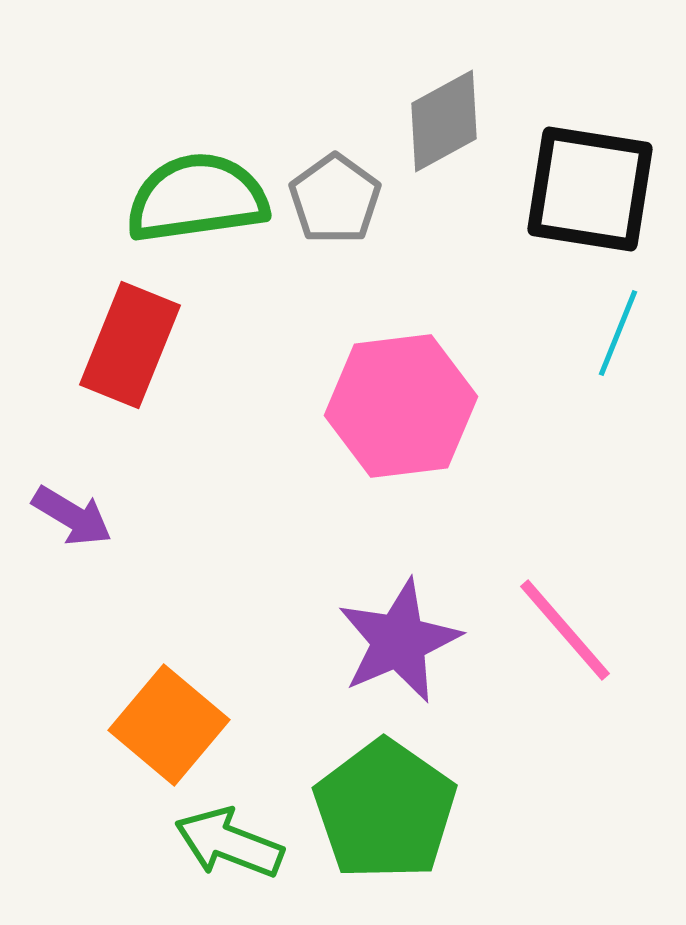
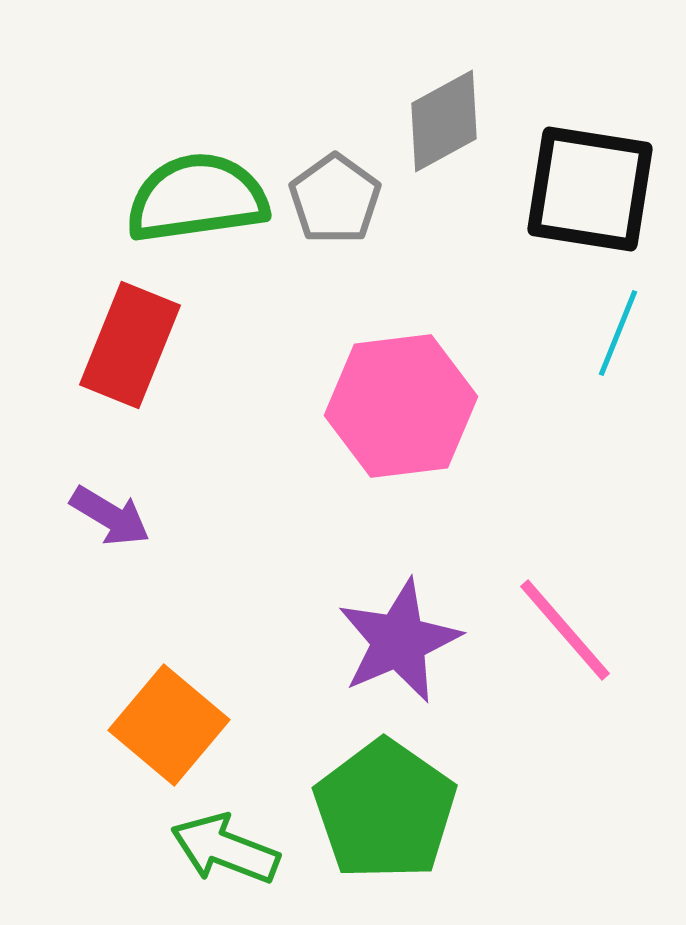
purple arrow: moved 38 px right
green arrow: moved 4 px left, 6 px down
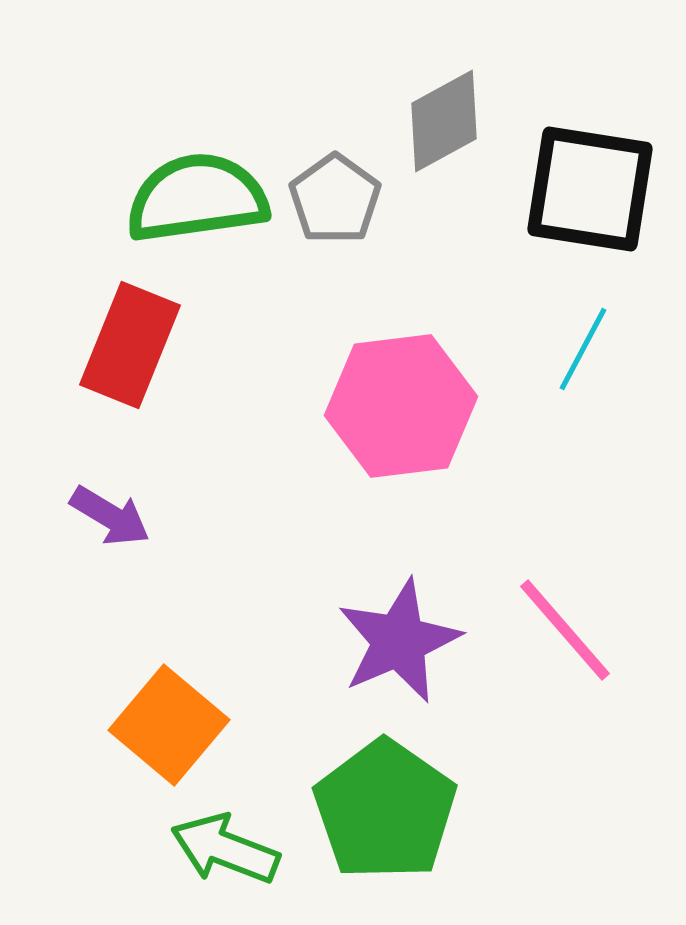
cyan line: moved 35 px left, 16 px down; rotated 6 degrees clockwise
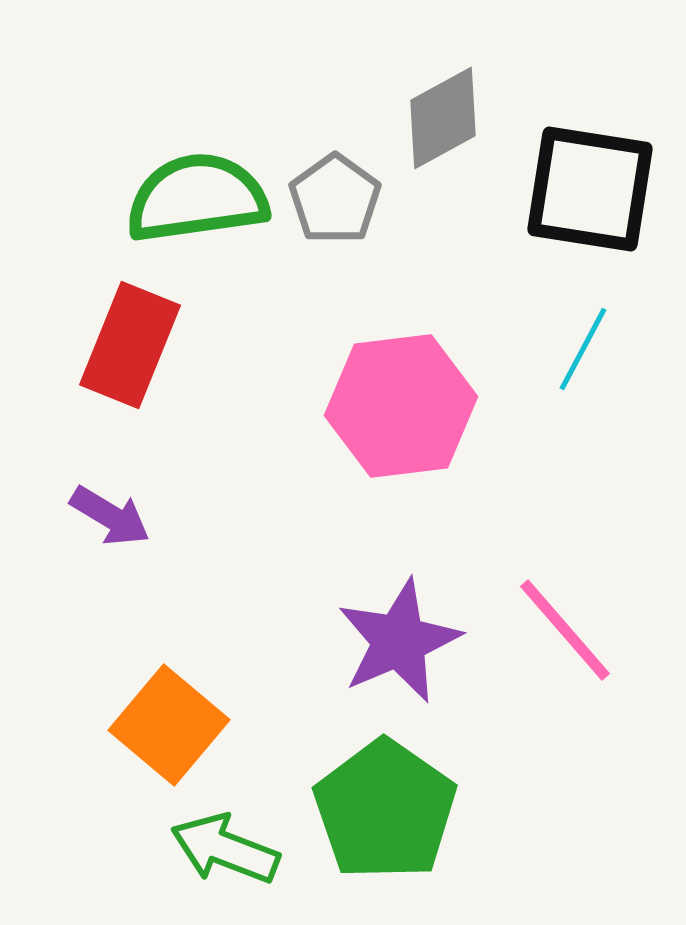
gray diamond: moved 1 px left, 3 px up
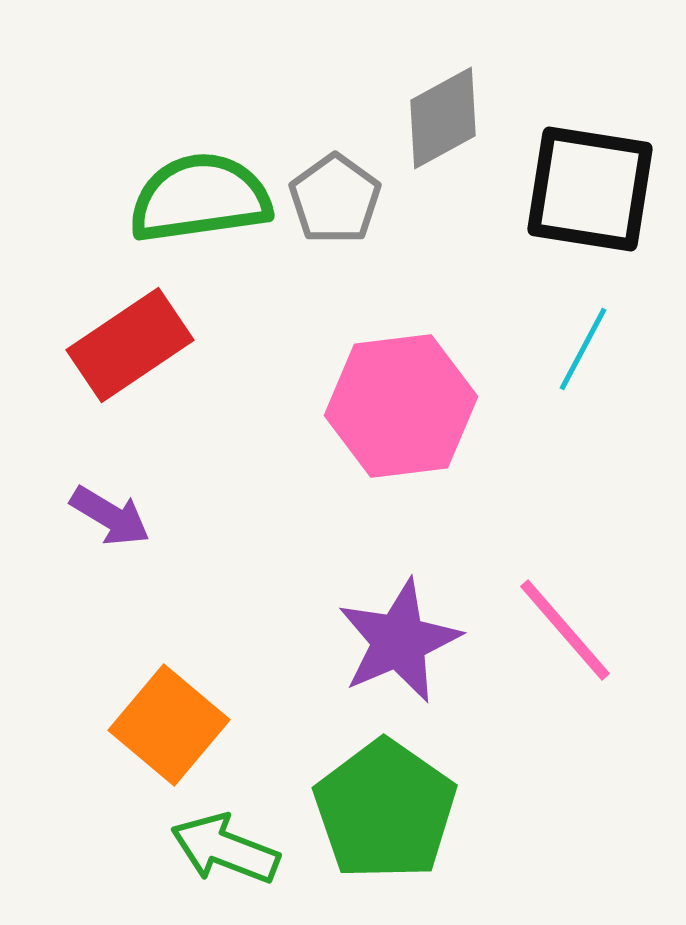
green semicircle: moved 3 px right
red rectangle: rotated 34 degrees clockwise
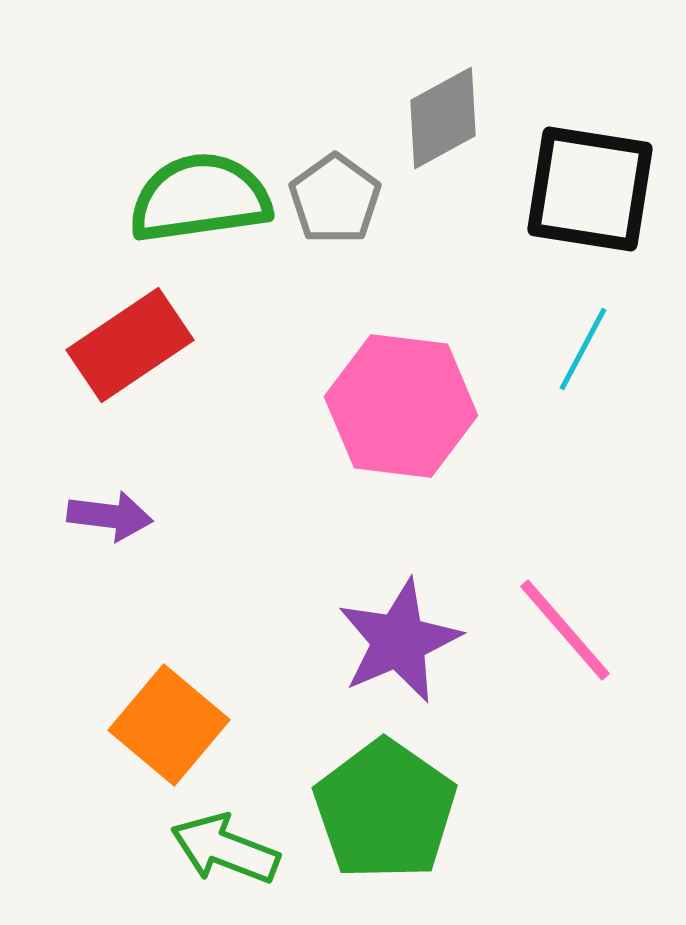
pink hexagon: rotated 14 degrees clockwise
purple arrow: rotated 24 degrees counterclockwise
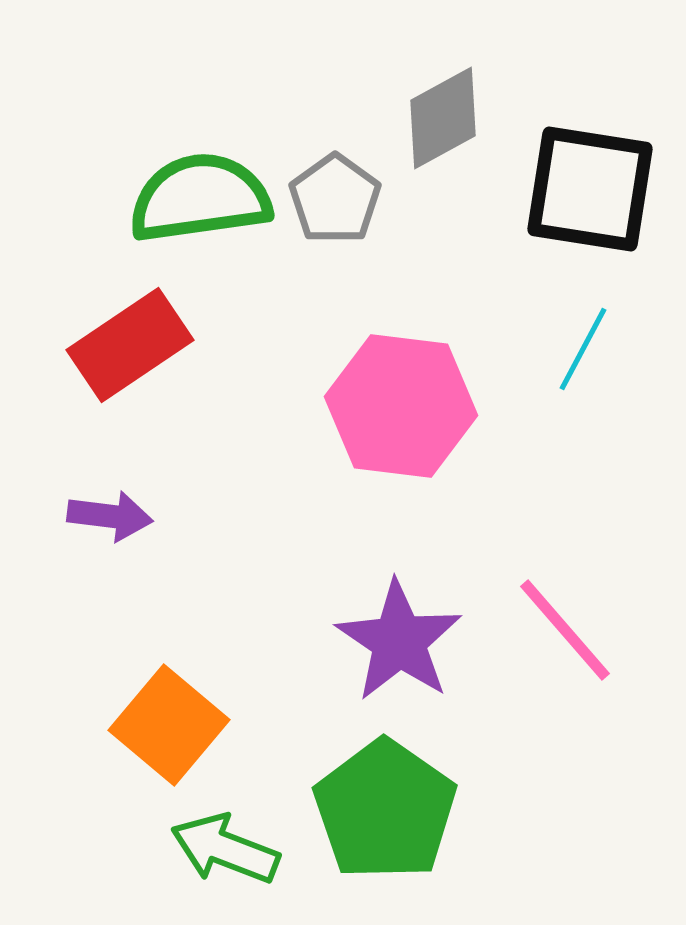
purple star: rotated 15 degrees counterclockwise
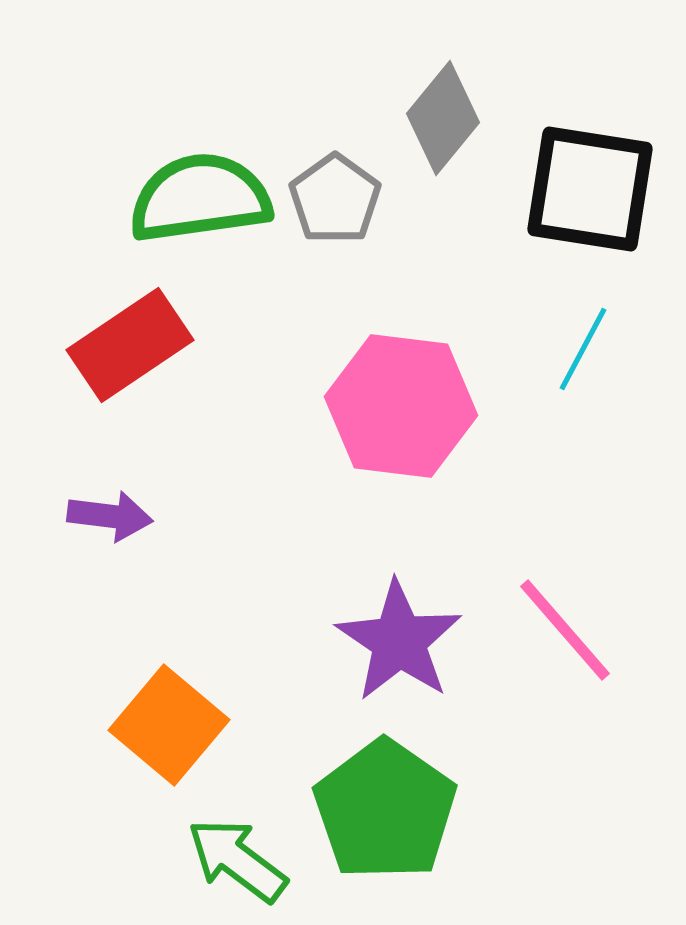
gray diamond: rotated 22 degrees counterclockwise
green arrow: moved 12 px right, 11 px down; rotated 16 degrees clockwise
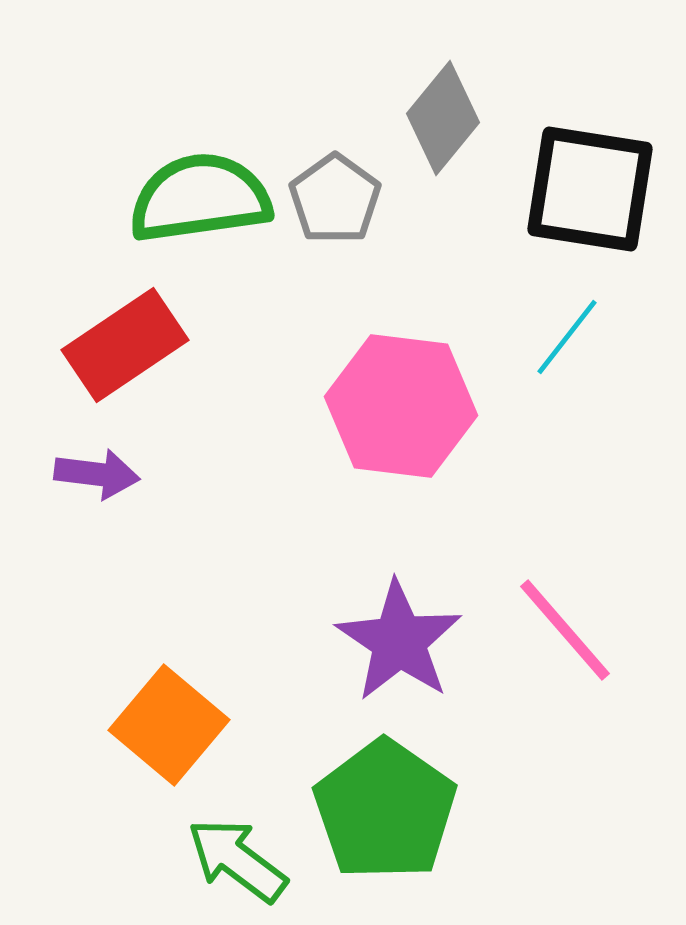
red rectangle: moved 5 px left
cyan line: moved 16 px left, 12 px up; rotated 10 degrees clockwise
purple arrow: moved 13 px left, 42 px up
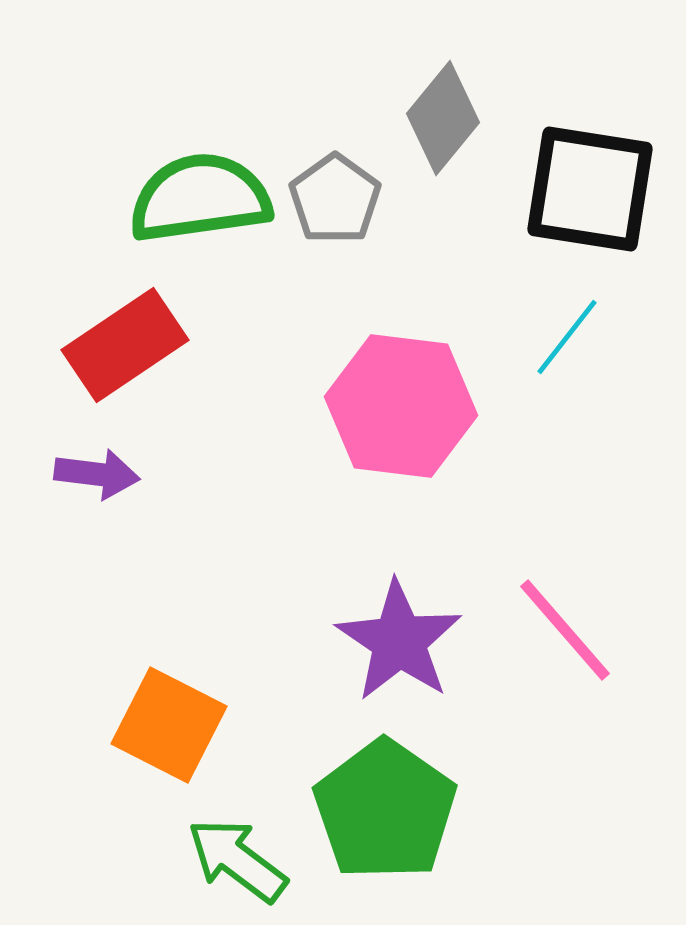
orange square: rotated 13 degrees counterclockwise
